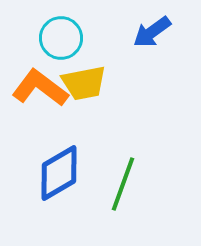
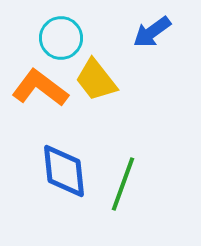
yellow trapezoid: moved 12 px right, 3 px up; rotated 63 degrees clockwise
blue diamond: moved 5 px right, 2 px up; rotated 66 degrees counterclockwise
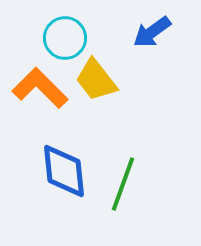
cyan circle: moved 4 px right
orange L-shape: rotated 8 degrees clockwise
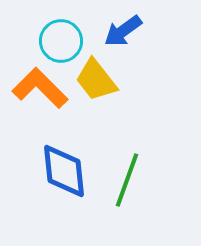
blue arrow: moved 29 px left, 1 px up
cyan circle: moved 4 px left, 3 px down
green line: moved 4 px right, 4 px up
